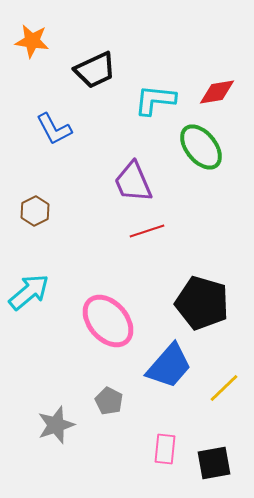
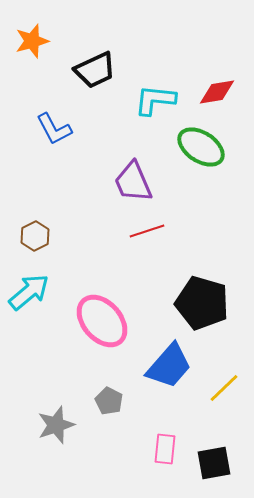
orange star: rotated 24 degrees counterclockwise
green ellipse: rotated 18 degrees counterclockwise
brown hexagon: moved 25 px down
pink ellipse: moved 6 px left
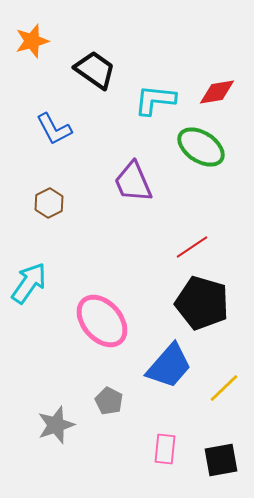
black trapezoid: rotated 120 degrees counterclockwise
red line: moved 45 px right, 16 px down; rotated 16 degrees counterclockwise
brown hexagon: moved 14 px right, 33 px up
cyan arrow: moved 9 px up; rotated 15 degrees counterclockwise
black square: moved 7 px right, 3 px up
